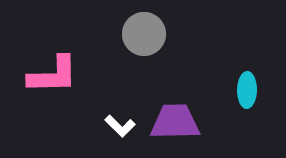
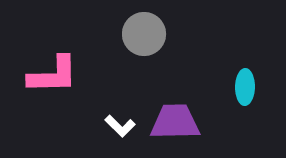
cyan ellipse: moved 2 px left, 3 px up
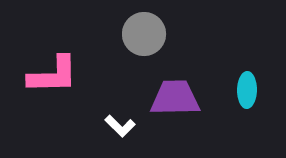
cyan ellipse: moved 2 px right, 3 px down
purple trapezoid: moved 24 px up
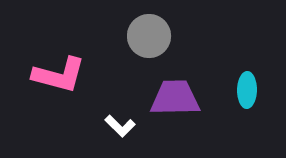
gray circle: moved 5 px right, 2 px down
pink L-shape: moved 6 px right; rotated 16 degrees clockwise
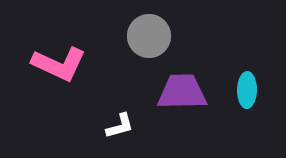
pink L-shape: moved 11 px up; rotated 10 degrees clockwise
purple trapezoid: moved 7 px right, 6 px up
white L-shape: rotated 60 degrees counterclockwise
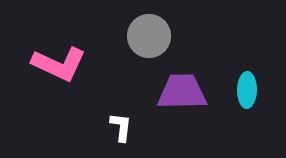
white L-shape: moved 1 px right, 1 px down; rotated 68 degrees counterclockwise
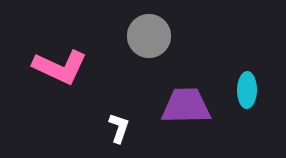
pink L-shape: moved 1 px right, 3 px down
purple trapezoid: moved 4 px right, 14 px down
white L-shape: moved 2 px left, 1 px down; rotated 12 degrees clockwise
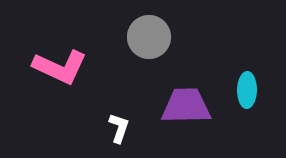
gray circle: moved 1 px down
